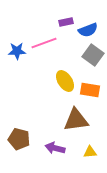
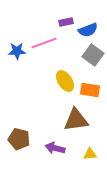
yellow triangle: moved 2 px down
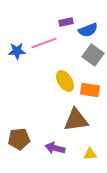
brown pentagon: rotated 20 degrees counterclockwise
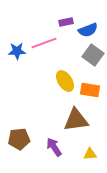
purple arrow: moved 1 px left, 1 px up; rotated 42 degrees clockwise
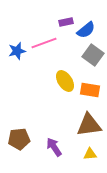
blue semicircle: moved 2 px left; rotated 18 degrees counterclockwise
blue star: rotated 12 degrees counterclockwise
brown triangle: moved 13 px right, 5 px down
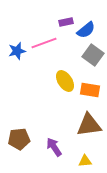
yellow triangle: moved 5 px left, 7 px down
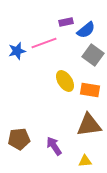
purple arrow: moved 1 px up
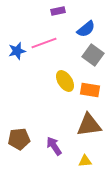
purple rectangle: moved 8 px left, 11 px up
blue semicircle: moved 1 px up
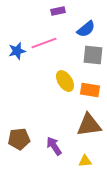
gray square: rotated 30 degrees counterclockwise
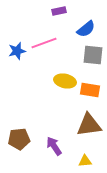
purple rectangle: moved 1 px right
yellow ellipse: rotated 45 degrees counterclockwise
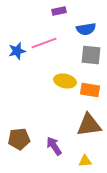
blue semicircle: rotated 30 degrees clockwise
gray square: moved 2 px left
